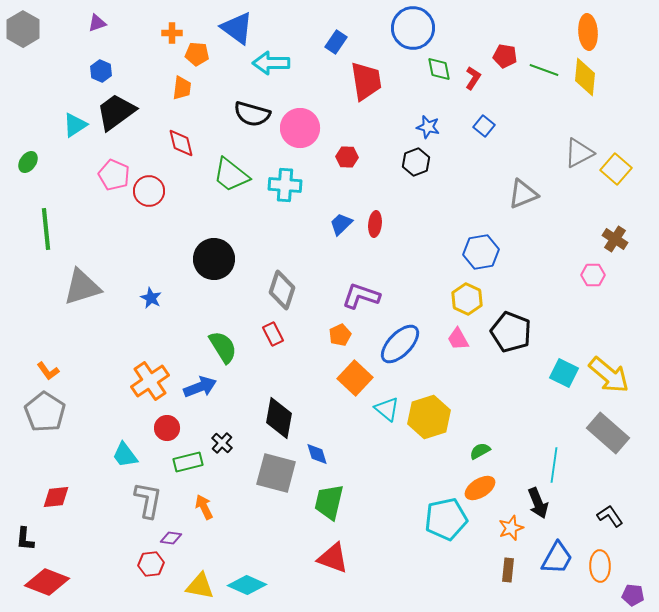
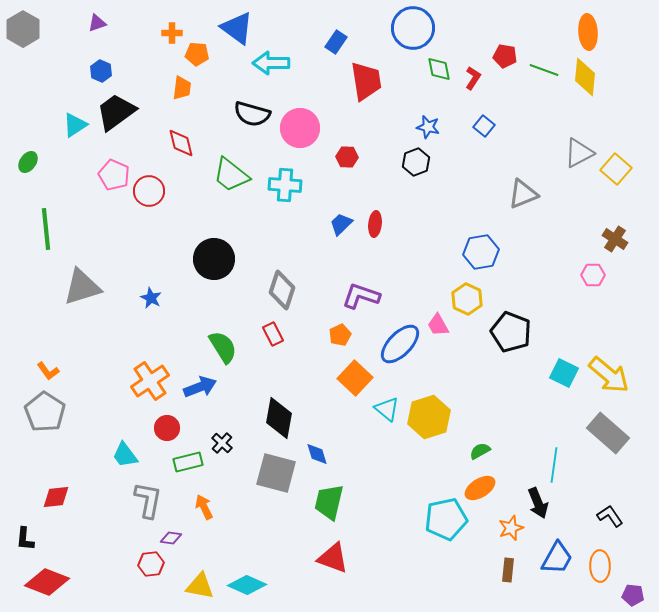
pink trapezoid at (458, 339): moved 20 px left, 14 px up
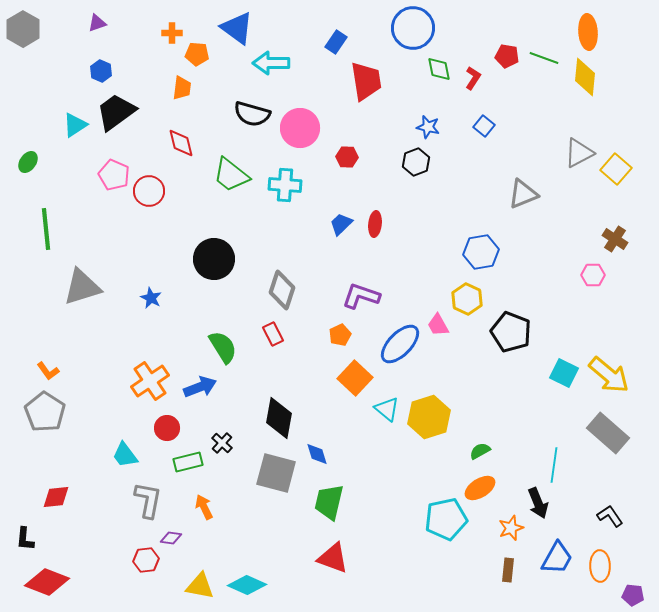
red pentagon at (505, 56): moved 2 px right
green line at (544, 70): moved 12 px up
red hexagon at (151, 564): moved 5 px left, 4 px up
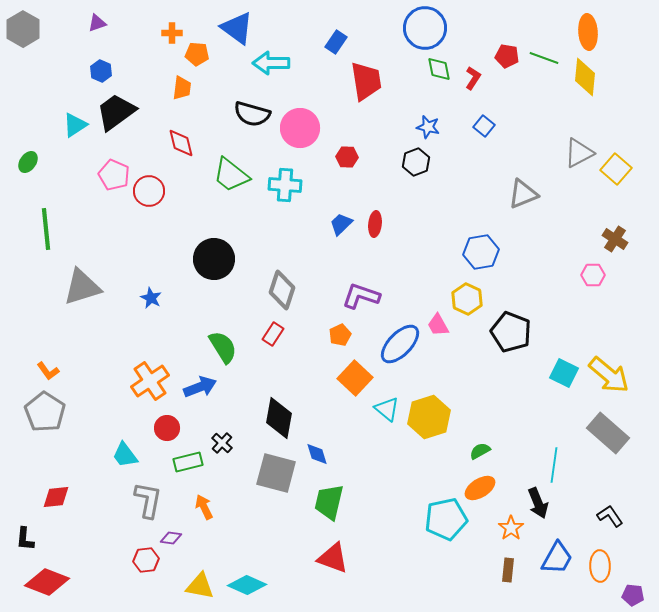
blue circle at (413, 28): moved 12 px right
red rectangle at (273, 334): rotated 60 degrees clockwise
orange star at (511, 528): rotated 15 degrees counterclockwise
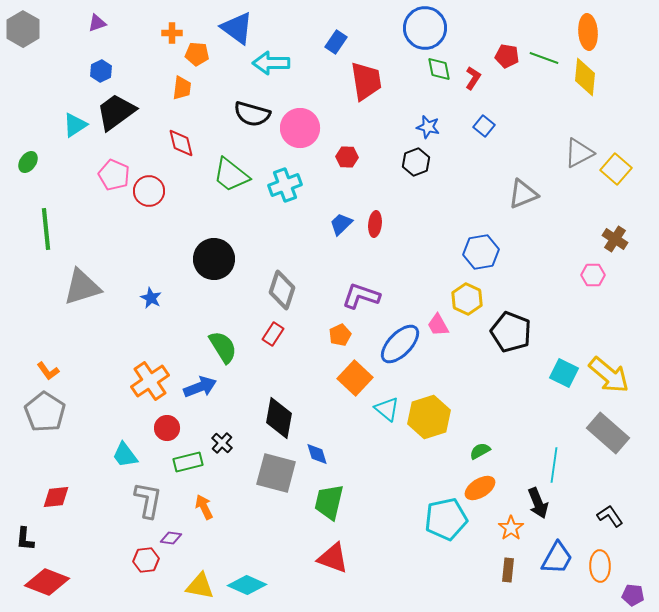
blue hexagon at (101, 71): rotated 10 degrees clockwise
cyan cross at (285, 185): rotated 24 degrees counterclockwise
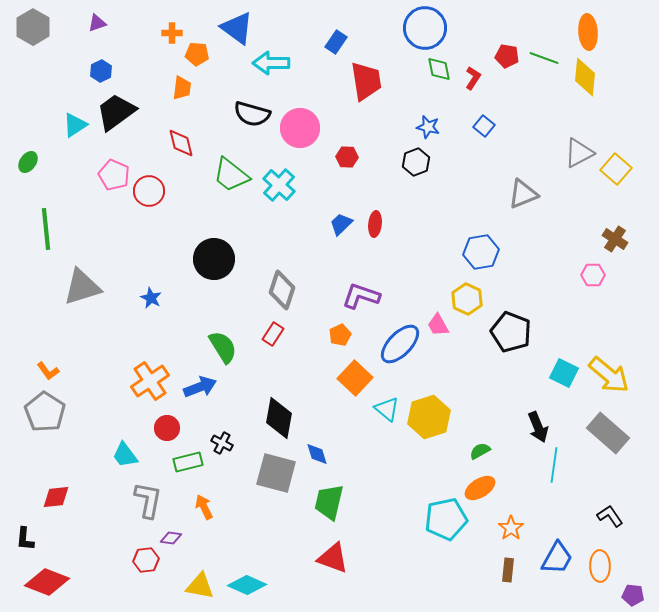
gray hexagon at (23, 29): moved 10 px right, 2 px up
cyan cross at (285, 185): moved 6 px left; rotated 28 degrees counterclockwise
black cross at (222, 443): rotated 15 degrees counterclockwise
black arrow at (538, 503): moved 76 px up
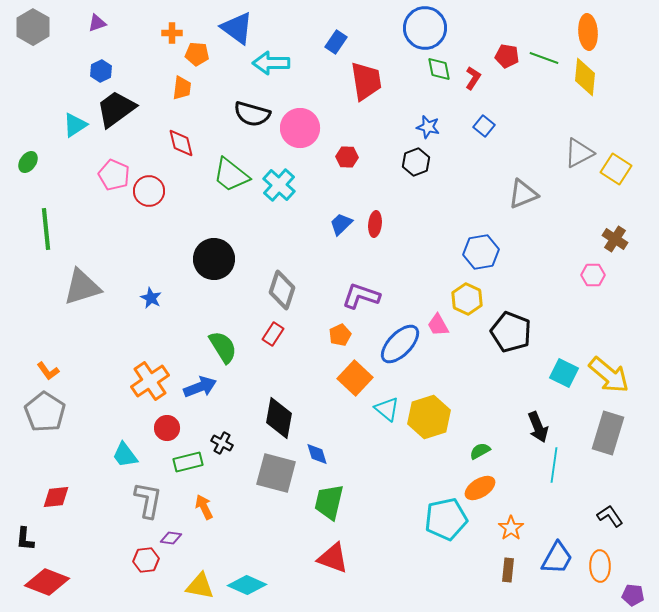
black trapezoid at (116, 112): moved 3 px up
yellow square at (616, 169): rotated 8 degrees counterclockwise
gray rectangle at (608, 433): rotated 66 degrees clockwise
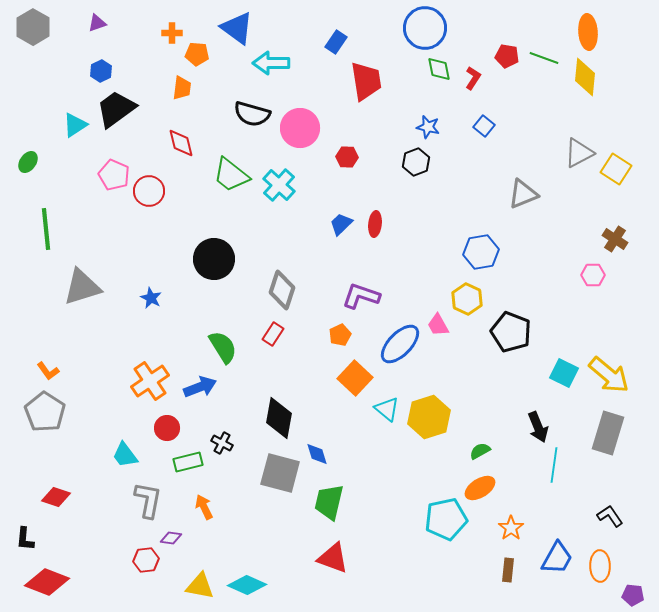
gray square at (276, 473): moved 4 px right
red diamond at (56, 497): rotated 24 degrees clockwise
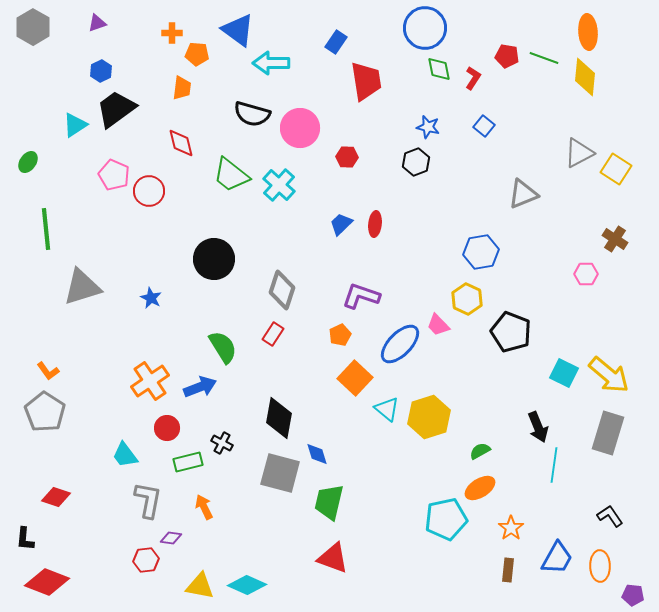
blue triangle at (237, 28): moved 1 px right, 2 px down
pink hexagon at (593, 275): moved 7 px left, 1 px up
pink trapezoid at (438, 325): rotated 15 degrees counterclockwise
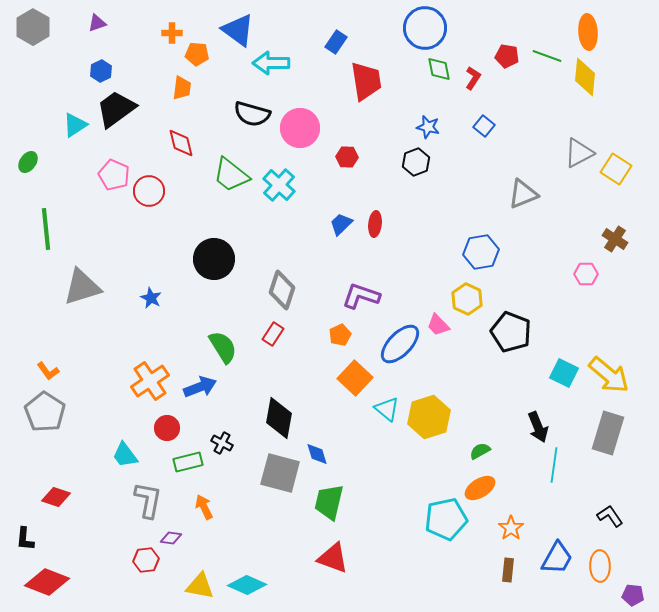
green line at (544, 58): moved 3 px right, 2 px up
